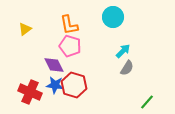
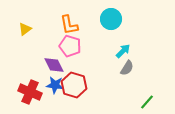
cyan circle: moved 2 px left, 2 px down
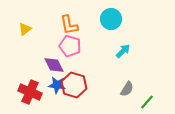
gray semicircle: moved 21 px down
blue star: moved 2 px right
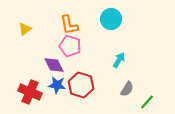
cyan arrow: moved 4 px left, 9 px down; rotated 14 degrees counterclockwise
red hexagon: moved 7 px right
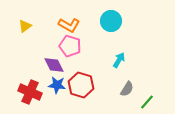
cyan circle: moved 2 px down
orange L-shape: rotated 50 degrees counterclockwise
yellow triangle: moved 3 px up
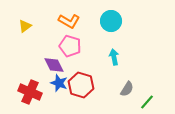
orange L-shape: moved 4 px up
cyan arrow: moved 5 px left, 3 px up; rotated 42 degrees counterclockwise
blue star: moved 2 px right, 2 px up; rotated 12 degrees clockwise
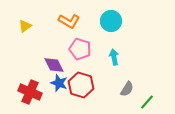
pink pentagon: moved 10 px right, 3 px down
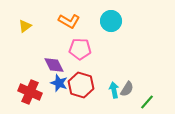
pink pentagon: rotated 15 degrees counterclockwise
cyan arrow: moved 33 px down
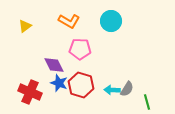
cyan arrow: moved 2 px left; rotated 77 degrees counterclockwise
green line: rotated 56 degrees counterclockwise
